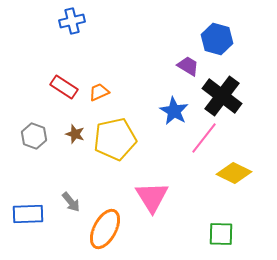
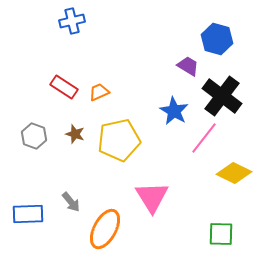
yellow pentagon: moved 4 px right, 1 px down
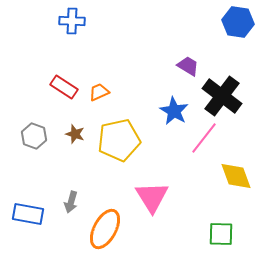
blue cross: rotated 15 degrees clockwise
blue hexagon: moved 21 px right, 17 px up; rotated 8 degrees counterclockwise
yellow diamond: moved 2 px right, 3 px down; rotated 44 degrees clockwise
gray arrow: rotated 55 degrees clockwise
blue rectangle: rotated 12 degrees clockwise
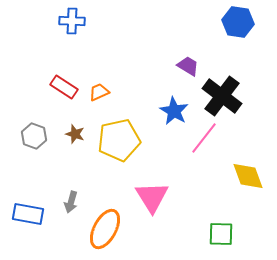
yellow diamond: moved 12 px right
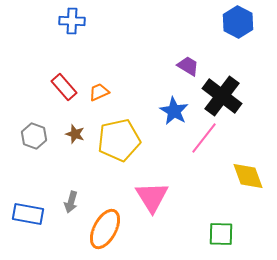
blue hexagon: rotated 20 degrees clockwise
red rectangle: rotated 16 degrees clockwise
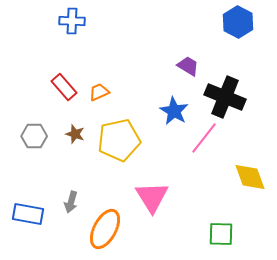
black cross: moved 3 px right, 1 px down; rotated 15 degrees counterclockwise
gray hexagon: rotated 20 degrees counterclockwise
yellow diamond: moved 2 px right, 1 px down
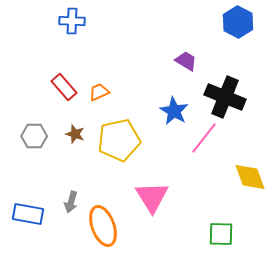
purple trapezoid: moved 2 px left, 5 px up
orange ellipse: moved 2 px left, 3 px up; rotated 48 degrees counterclockwise
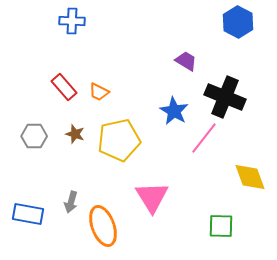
orange trapezoid: rotated 130 degrees counterclockwise
green square: moved 8 px up
